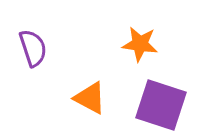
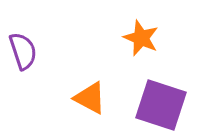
orange star: moved 1 px right, 6 px up; rotated 15 degrees clockwise
purple semicircle: moved 10 px left, 3 px down
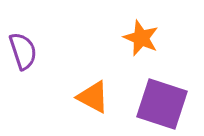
orange triangle: moved 3 px right, 1 px up
purple square: moved 1 px right, 1 px up
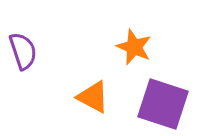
orange star: moved 7 px left, 9 px down
purple square: moved 1 px right
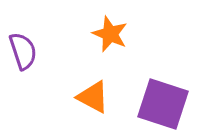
orange star: moved 24 px left, 13 px up
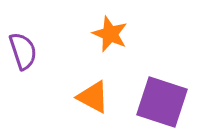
purple square: moved 1 px left, 2 px up
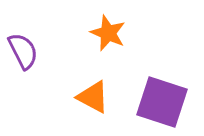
orange star: moved 2 px left, 1 px up
purple semicircle: rotated 9 degrees counterclockwise
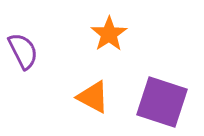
orange star: moved 1 px right, 1 px down; rotated 15 degrees clockwise
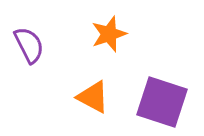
orange star: rotated 15 degrees clockwise
purple semicircle: moved 6 px right, 6 px up
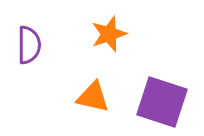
purple semicircle: rotated 27 degrees clockwise
orange triangle: rotated 15 degrees counterclockwise
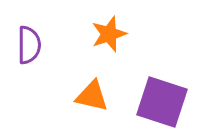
orange triangle: moved 1 px left, 1 px up
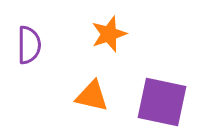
purple square: rotated 6 degrees counterclockwise
